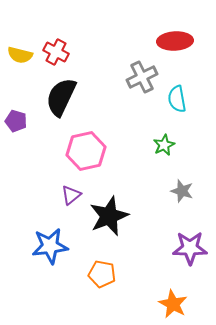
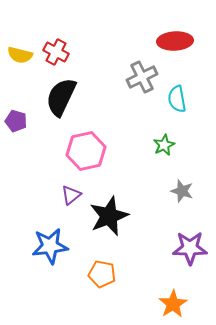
orange star: rotated 12 degrees clockwise
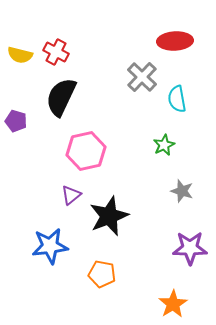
gray cross: rotated 20 degrees counterclockwise
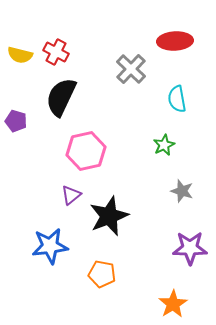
gray cross: moved 11 px left, 8 px up
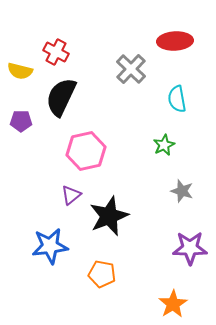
yellow semicircle: moved 16 px down
purple pentagon: moved 5 px right; rotated 15 degrees counterclockwise
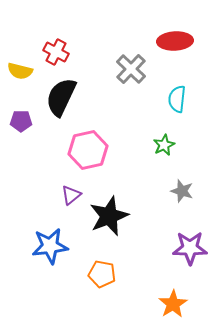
cyan semicircle: rotated 16 degrees clockwise
pink hexagon: moved 2 px right, 1 px up
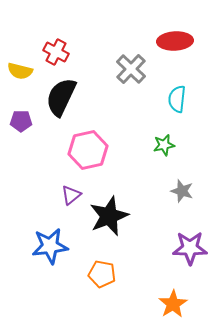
green star: rotated 15 degrees clockwise
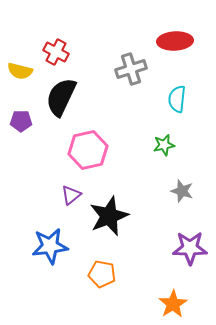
gray cross: rotated 28 degrees clockwise
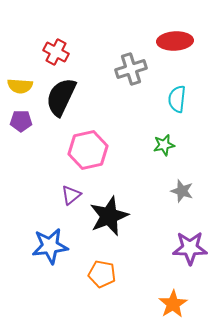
yellow semicircle: moved 15 px down; rotated 10 degrees counterclockwise
